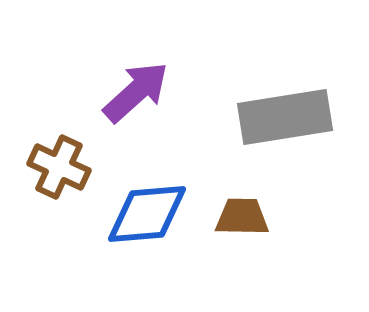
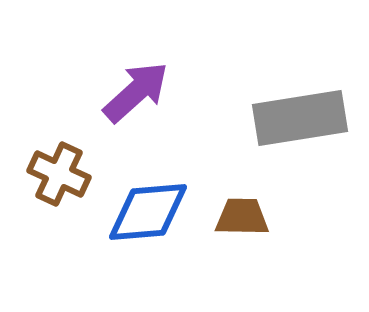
gray rectangle: moved 15 px right, 1 px down
brown cross: moved 7 px down
blue diamond: moved 1 px right, 2 px up
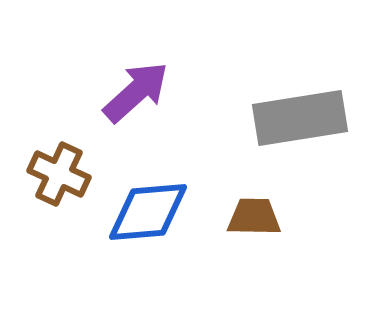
brown trapezoid: moved 12 px right
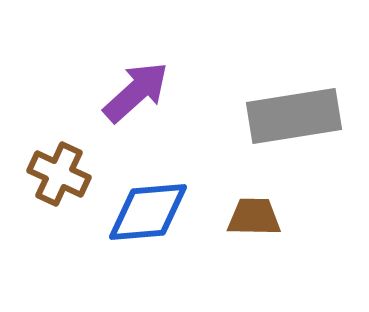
gray rectangle: moved 6 px left, 2 px up
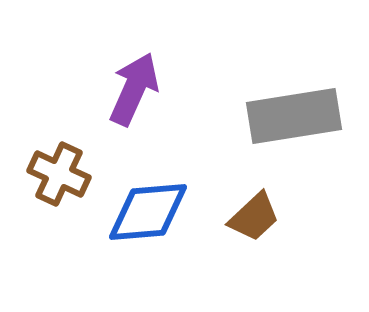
purple arrow: moved 2 px left, 3 px up; rotated 24 degrees counterclockwise
brown trapezoid: rotated 136 degrees clockwise
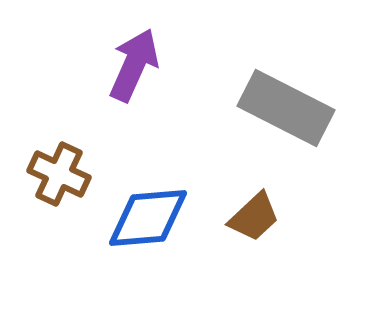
purple arrow: moved 24 px up
gray rectangle: moved 8 px left, 8 px up; rotated 36 degrees clockwise
blue diamond: moved 6 px down
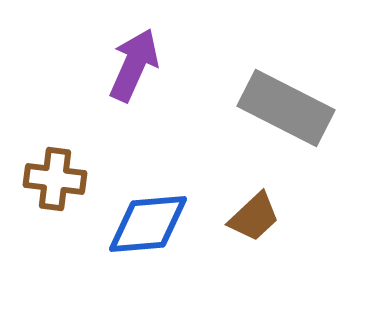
brown cross: moved 4 px left, 5 px down; rotated 18 degrees counterclockwise
blue diamond: moved 6 px down
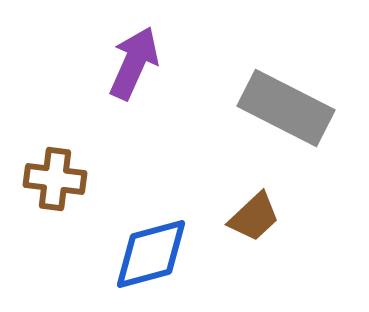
purple arrow: moved 2 px up
blue diamond: moved 3 px right, 30 px down; rotated 10 degrees counterclockwise
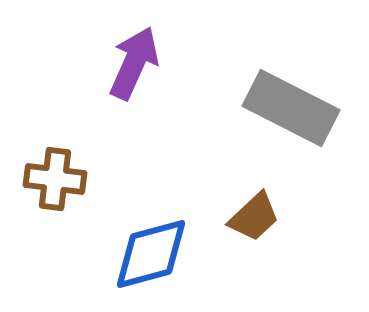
gray rectangle: moved 5 px right
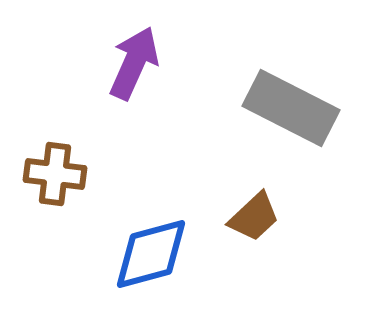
brown cross: moved 5 px up
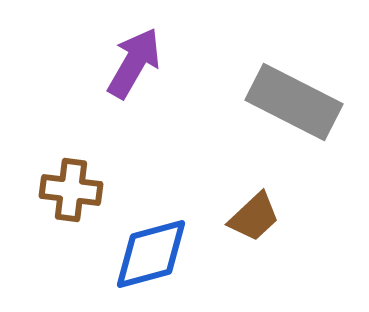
purple arrow: rotated 6 degrees clockwise
gray rectangle: moved 3 px right, 6 px up
brown cross: moved 16 px right, 16 px down
